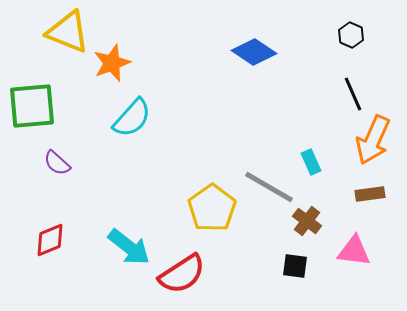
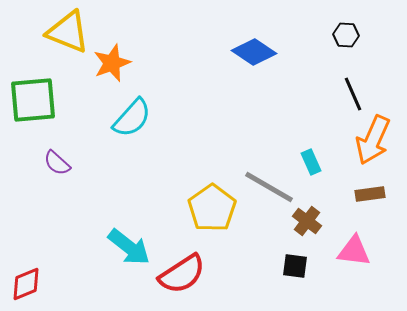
black hexagon: moved 5 px left; rotated 20 degrees counterclockwise
green square: moved 1 px right, 6 px up
red diamond: moved 24 px left, 44 px down
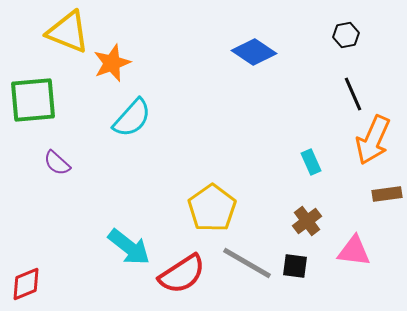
black hexagon: rotated 15 degrees counterclockwise
gray line: moved 22 px left, 76 px down
brown rectangle: moved 17 px right
brown cross: rotated 16 degrees clockwise
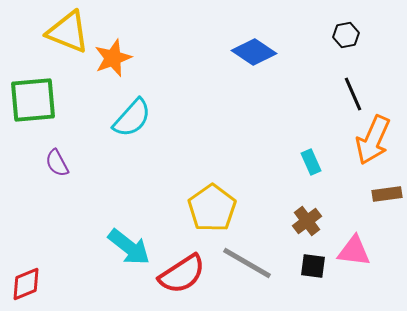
orange star: moved 1 px right, 5 px up
purple semicircle: rotated 20 degrees clockwise
black square: moved 18 px right
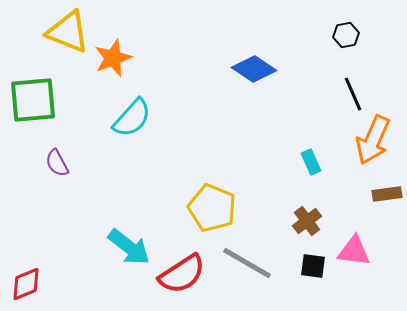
blue diamond: moved 17 px down
yellow pentagon: rotated 15 degrees counterclockwise
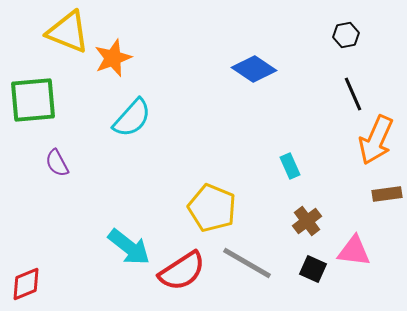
orange arrow: moved 3 px right
cyan rectangle: moved 21 px left, 4 px down
black square: moved 3 px down; rotated 16 degrees clockwise
red semicircle: moved 3 px up
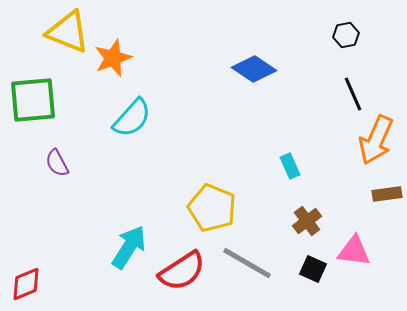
cyan arrow: rotated 96 degrees counterclockwise
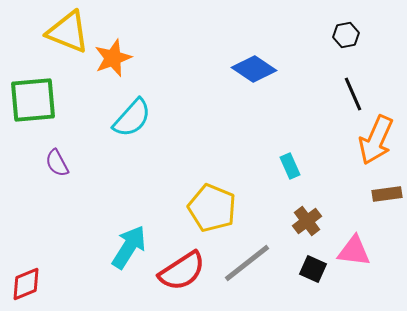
gray line: rotated 68 degrees counterclockwise
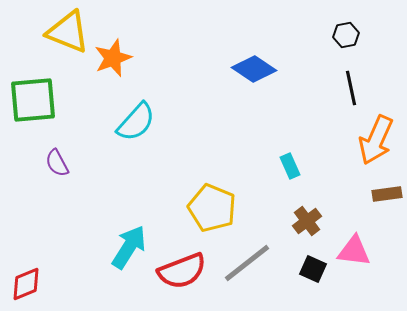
black line: moved 2 px left, 6 px up; rotated 12 degrees clockwise
cyan semicircle: moved 4 px right, 4 px down
red semicircle: rotated 12 degrees clockwise
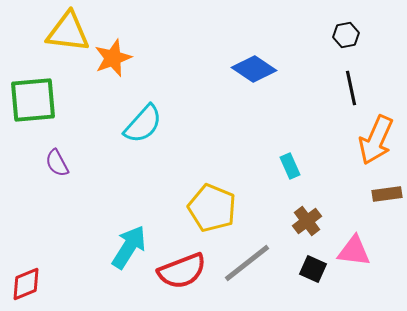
yellow triangle: rotated 15 degrees counterclockwise
cyan semicircle: moved 7 px right, 2 px down
